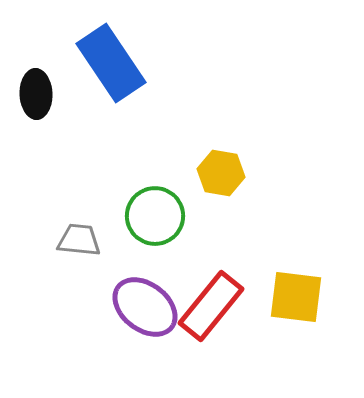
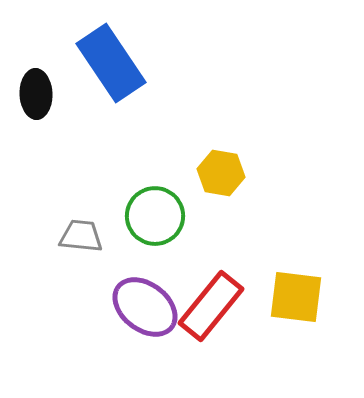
gray trapezoid: moved 2 px right, 4 px up
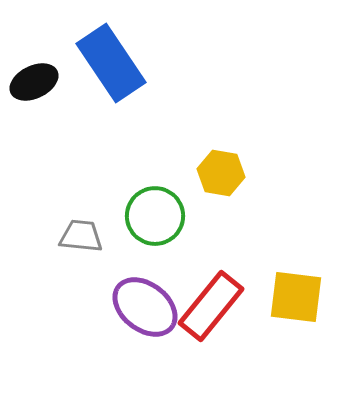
black ellipse: moved 2 px left, 12 px up; rotated 66 degrees clockwise
